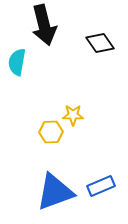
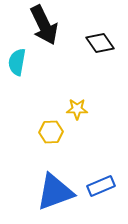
black arrow: rotated 12 degrees counterclockwise
yellow star: moved 4 px right, 6 px up
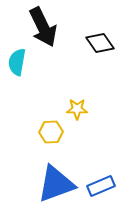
black arrow: moved 1 px left, 2 px down
blue triangle: moved 1 px right, 8 px up
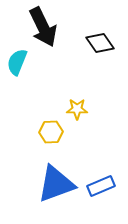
cyan semicircle: rotated 12 degrees clockwise
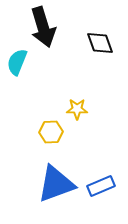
black arrow: rotated 9 degrees clockwise
black diamond: rotated 16 degrees clockwise
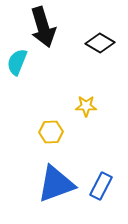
black diamond: rotated 40 degrees counterclockwise
yellow star: moved 9 px right, 3 px up
blue rectangle: rotated 40 degrees counterclockwise
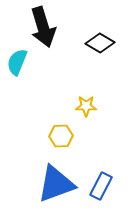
yellow hexagon: moved 10 px right, 4 px down
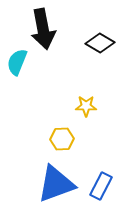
black arrow: moved 2 px down; rotated 6 degrees clockwise
yellow hexagon: moved 1 px right, 3 px down
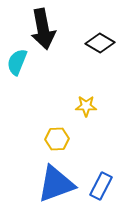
yellow hexagon: moved 5 px left
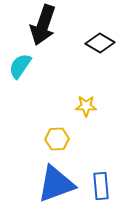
black arrow: moved 4 px up; rotated 30 degrees clockwise
cyan semicircle: moved 3 px right, 4 px down; rotated 12 degrees clockwise
blue rectangle: rotated 32 degrees counterclockwise
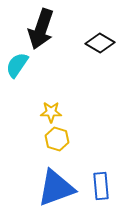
black arrow: moved 2 px left, 4 px down
cyan semicircle: moved 3 px left, 1 px up
yellow star: moved 35 px left, 6 px down
yellow hexagon: rotated 20 degrees clockwise
blue triangle: moved 4 px down
